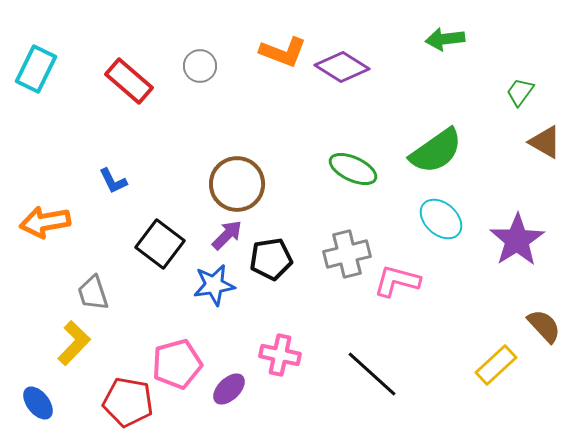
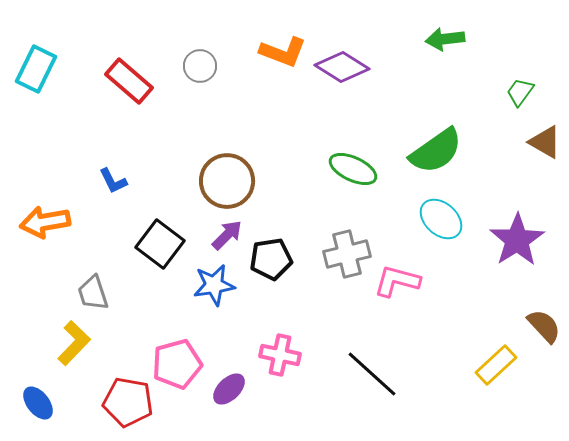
brown circle: moved 10 px left, 3 px up
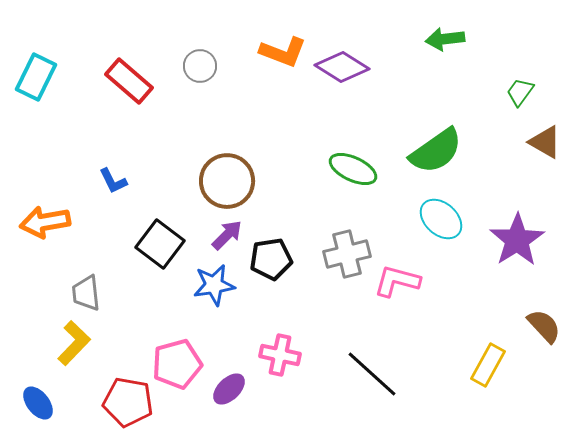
cyan rectangle: moved 8 px down
gray trapezoid: moved 7 px left; rotated 12 degrees clockwise
yellow rectangle: moved 8 px left; rotated 18 degrees counterclockwise
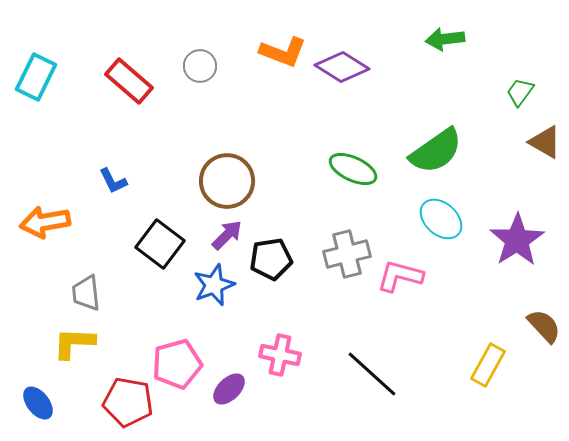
pink L-shape: moved 3 px right, 5 px up
blue star: rotated 12 degrees counterclockwise
yellow L-shape: rotated 132 degrees counterclockwise
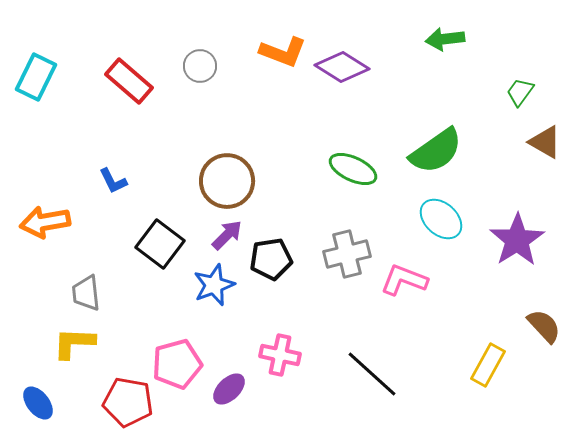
pink L-shape: moved 4 px right, 4 px down; rotated 6 degrees clockwise
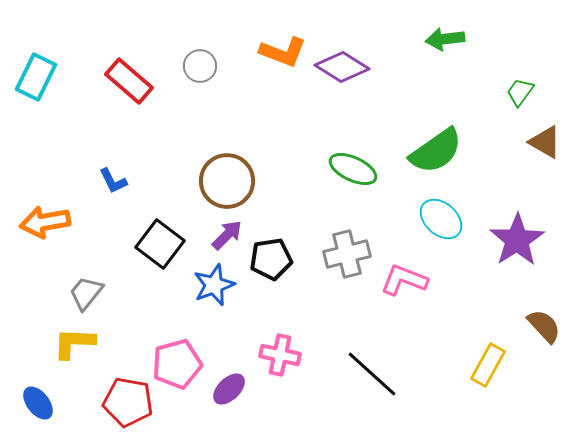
gray trapezoid: rotated 45 degrees clockwise
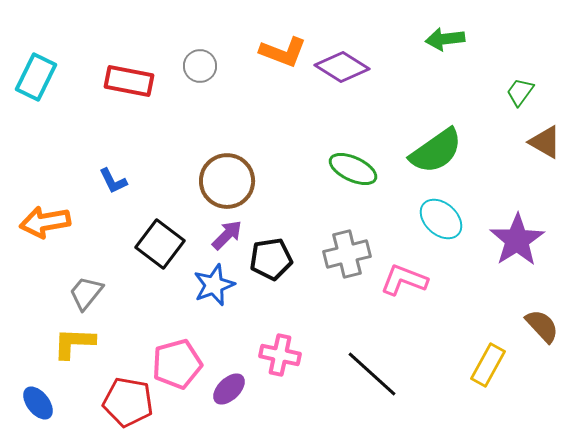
red rectangle: rotated 30 degrees counterclockwise
brown semicircle: moved 2 px left
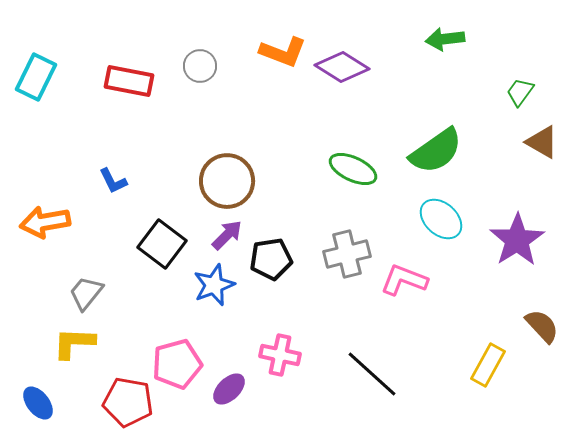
brown triangle: moved 3 px left
black square: moved 2 px right
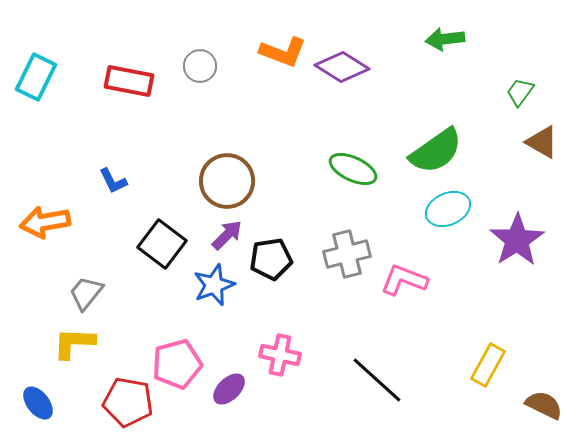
cyan ellipse: moved 7 px right, 10 px up; rotated 66 degrees counterclockwise
brown semicircle: moved 2 px right, 79 px down; rotated 21 degrees counterclockwise
black line: moved 5 px right, 6 px down
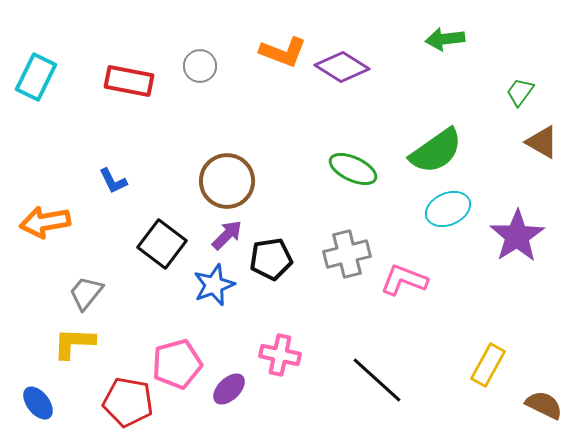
purple star: moved 4 px up
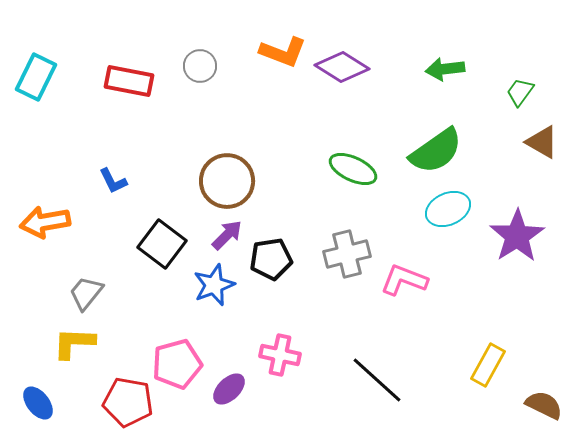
green arrow: moved 30 px down
